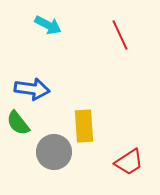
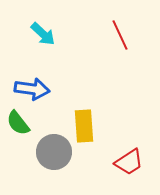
cyan arrow: moved 5 px left, 9 px down; rotated 16 degrees clockwise
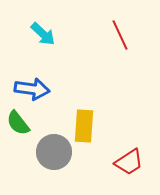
yellow rectangle: rotated 8 degrees clockwise
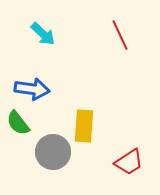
gray circle: moved 1 px left
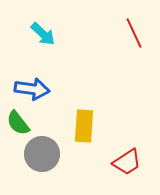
red line: moved 14 px right, 2 px up
gray circle: moved 11 px left, 2 px down
red trapezoid: moved 2 px left
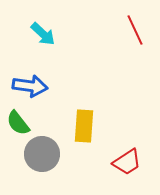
red line: moved 1 px right, 3 px up
blue arrow: moved 2 px left, 3 px up
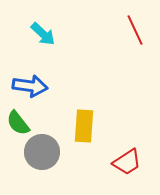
gray circle: moved 2 px up
